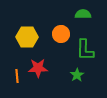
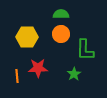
green semicircle: moved 22 px left
green star: moved 3 px left, 1 px up
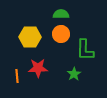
yellow hexagon: moved 3 px right
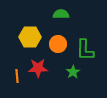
orange circle: moved 3 px left, 10 px down
green star: moved 1 px left, 2 px up
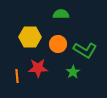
green L-shape: rotated 60 degrees counterclockwise
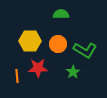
yellow hexagon: moved 4 px down
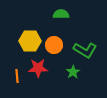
orange circle: moved 4 px left, 1 px down
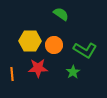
green semicircle: rotated 35 degrees clockwise
orange line: moved 5 px left, 2 px up
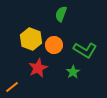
green semicircle: rotated 105 degrees counterclockwise
yellow hexagon: moved 1 px right, 2 px up; rotated 20 degrees clockwise
red star: rotated 24 degrees counterclockwise
orange line: moved 13 px down; rotated 56 degrees clockwise
